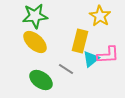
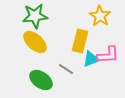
cyan triangle: rotated 18 degrees clockwise
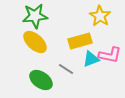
yellow rectangle: rotated 60 degrees clockwise
pink L-shape: moved 2 px right; rotated 15 degrees clockwise
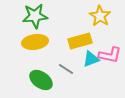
yellow ellipse: rotated 50 degrees counterclockwise
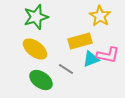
green star: moved 1 px right, 1 px down; rotated 10 degrees counterclockwise
yellow ellipse: moved 7 px down; rotated 45 degrees clockwise
pink L-shape: moved 2 px left
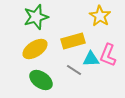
yellow rectangle: moved 7 px left
yellow ellipse: rotated 70 degrees counterclockwise
pink L-shape: rotated 100 degrees clockwise
cyan triangle: rotated 18 degrees clockwise
gray line: moved 8 px right, 1 px down
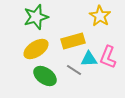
yellow ellipse: moved 1 px right
pink L-shape: moved 2 px down
cyan triangle: moved 2 px left
green ellipse: moved 4 px right, 4 px up
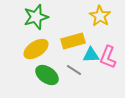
cyan triangle: moved 2 px right, 4 px up
green ellipse: moved 2 px right, 1 px up
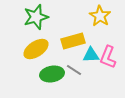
green ellipse: moved 5 px right, 1 px up; rotated 45 degrees counterclockwise
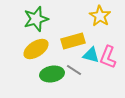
green star: moved 2 px down
cyan triangle: rotated 18 degrees clockwise
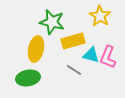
green star: moved 16 px right, 3 px down; rotated 30 degrees clockwise
yellow ellipse: rotated 45 degrees counterclockwise
green ellipse: moved 24 px left, 4 px down
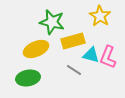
yellow ellipse: rotated 55 degrees clockwise
